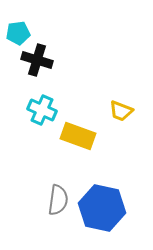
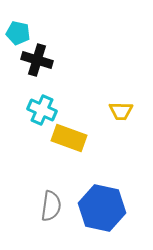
cyan pentagon: rotated 20 degrees clockwise
yellow trapezoid: rotated 20 degrees counterclockwise
yellow rectangle: moved 9 px left, 2 px down
gray semicircle: moved 7 px left, 6 px down
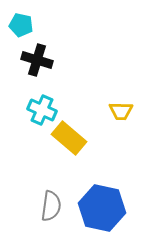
cyan pentagon: moved 3 px right, 8 px up
yellow rectangle: rotated 20 degrees clockwise
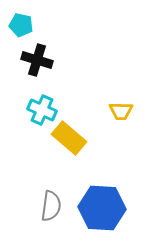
blue hexagon: rotated 9 degrees counterclockwise
